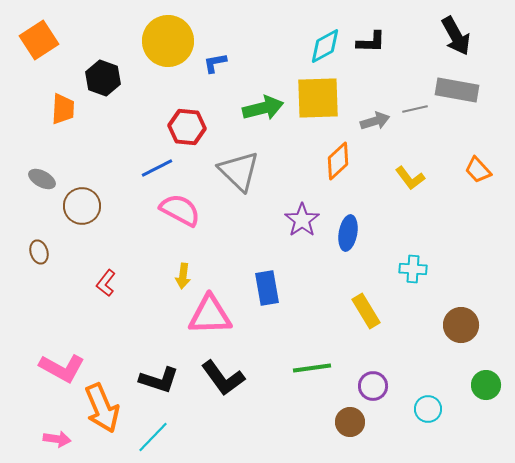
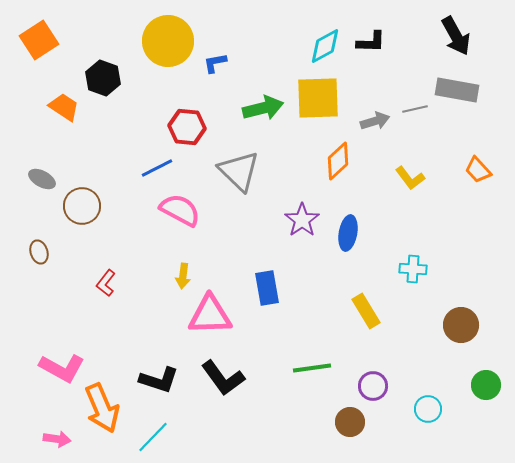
orange trapezoid at (63, 109): moved 1 px right, 2 px up; rotated 60 degrees counterclockwise
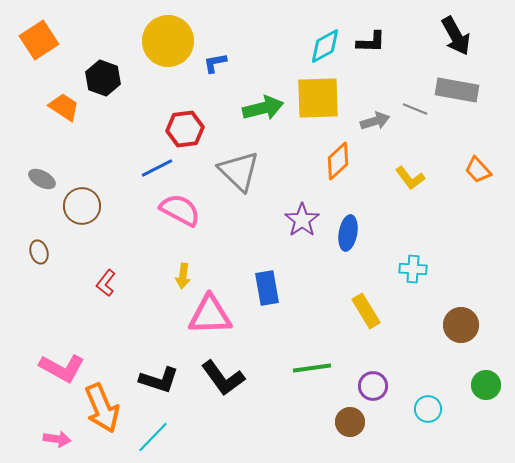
gray line at (415, 109): rotated 35 degrees clockwise
red hexagon at (187, 127): moved 2 px left, 2 px down; rotated 12 degrees counterclockwise
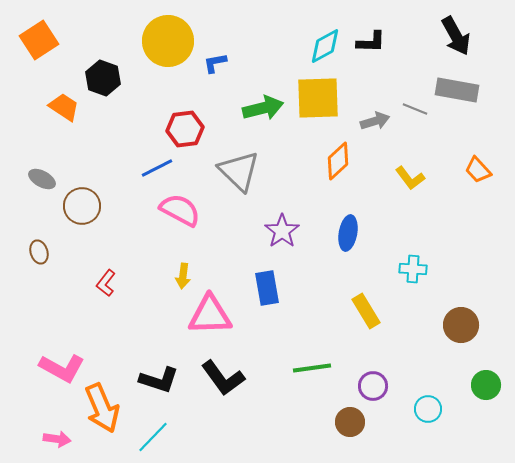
purple star at (302, 220): moved 20 px left, 11 px down
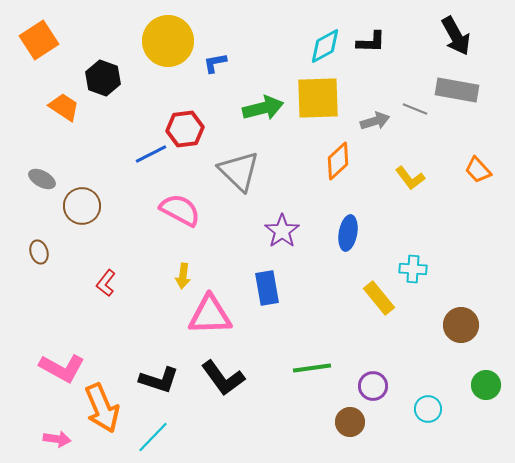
blue line at (157, 168): moved 6 px left, 14 px up
yellow rectangle at (366, 311): moved 13 px right, 13 px up; rotated 8 degrees counterclockwise
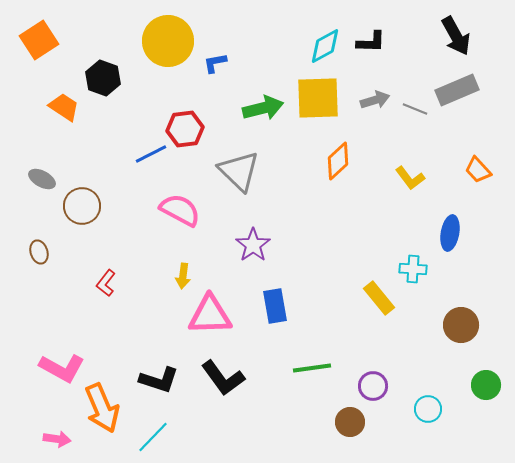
gray rectangle at (457, 90): rotated 33 degrees counterclockwise
gray arrow at (375, 121): moved 21 px up
purple star at (282, 231): moved 29 px left, 14 px down
blue ellipse at (348, 233): moved 102 px right
blue rectangle at (267, 288): moved 8 px right, 18 px down
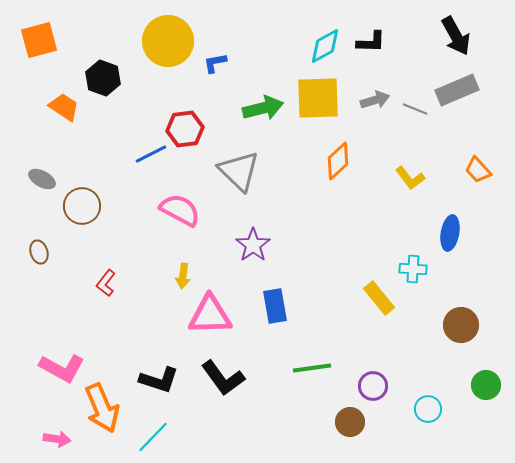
orange square at (39, 40): rotated 18 degrees clockwise
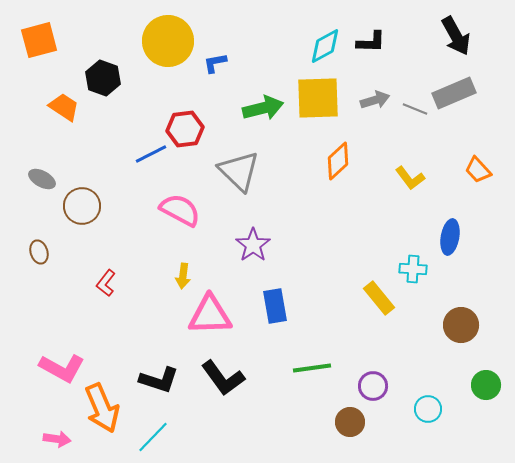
gray rectangle at (457, 90): moved 3 px left, 3 px down
blue ellipse at (450, 233): moved 4 px down
